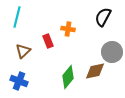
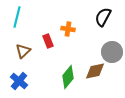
blue cross: rotated 18 degrees clockwise
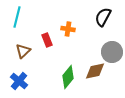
red rectangle: moved 1 px left, 1 px up
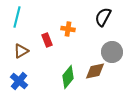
brown triangle: moved 2 px left; rotated 14 degrees clockwise
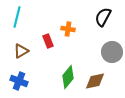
red rectangle: moved 1 px right, 1 px down
brown diamond: moved 10 px down
blue cross: rotated 18 degrees counterclockwise
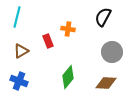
brown diamond: moved 11 px right, 2 px down; rotated 15 degrees clockwise
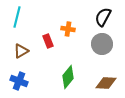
gray circle: moved 10 px left, 8 px up
